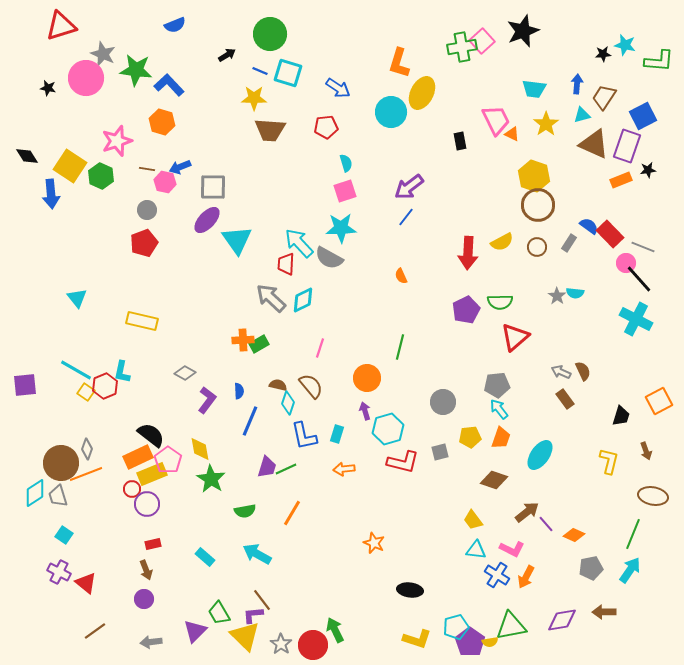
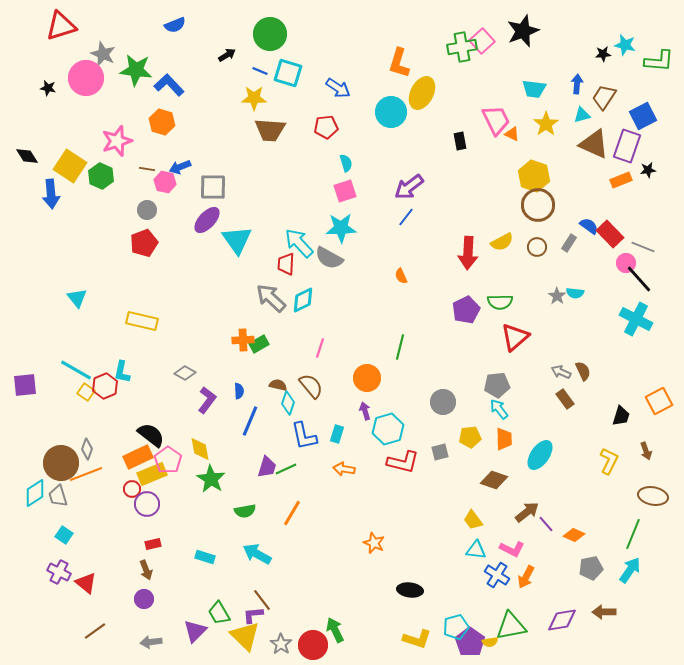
orange trapezoid at (501, 438): moved 3 px right, 1 px down; rotated 20 degrees counterclockwise
yellow L-shape at (609, 461): rotated 12 degrees clockwise
orange arrow at (344, 469): rotated 15 degrees clockwise
cyan rectangle at (205, 557): rotated 24 degrees counterclockwise
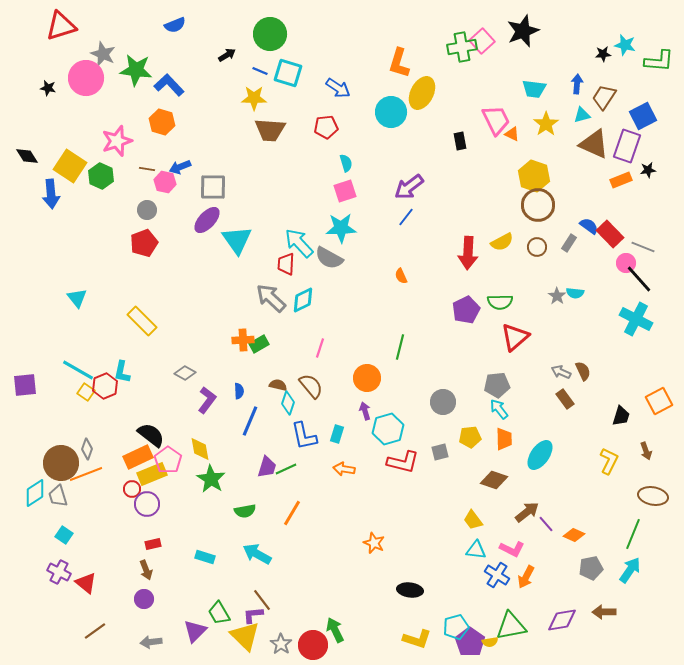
yellow rectangle at (142, 321): rotated 32 degrees clockwise
cyan line at (76, 370): moved 2 px right
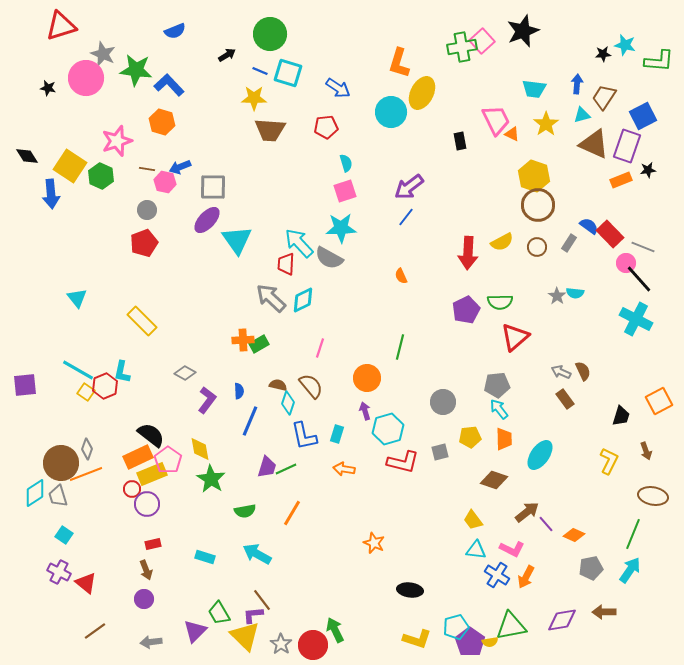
blue semicircle at (175, 25): moved 6 px down
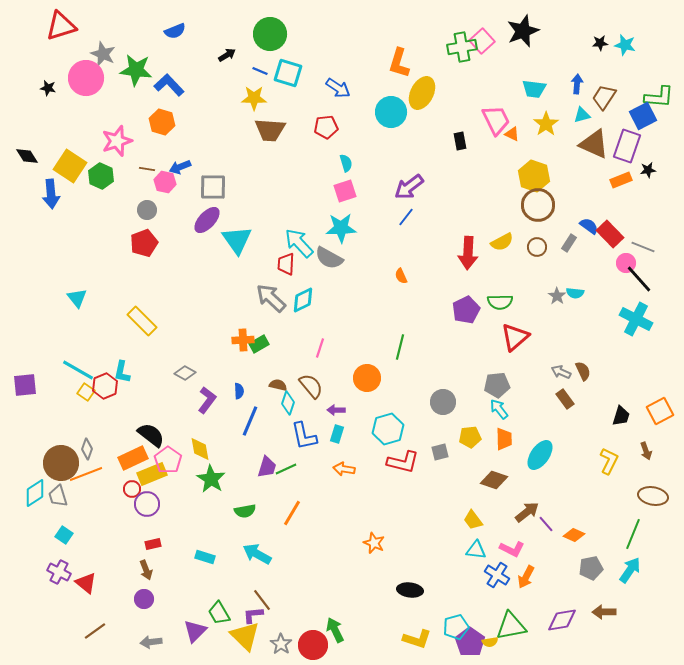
black star at (603, 54): moved 3 px left, 11 px up
green L-shape at (659, 61): moved 36 px down
orange square at (659, 401): moved 1 px right, 10 px down
purple arrow at (365, 411): moved 29 px left, 1 px up; rotated 72 degrees counterclockwise
orange rectangle at (138, 457): moved 5 px left, 1 px down
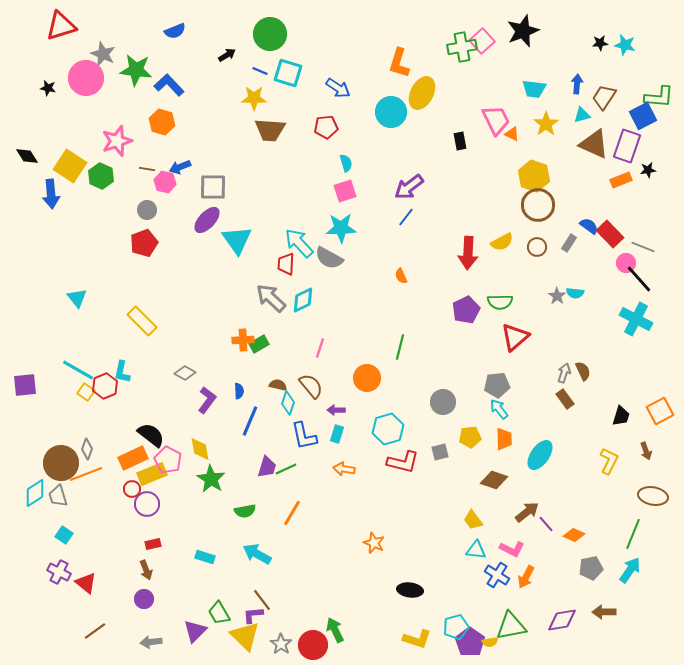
gray arrow at (561, 372): moved 3 px right, 1 px down; rotated 84 degrees clockwise
pink pentagon at (168, 460): rotated 8 degrees counterclockwise
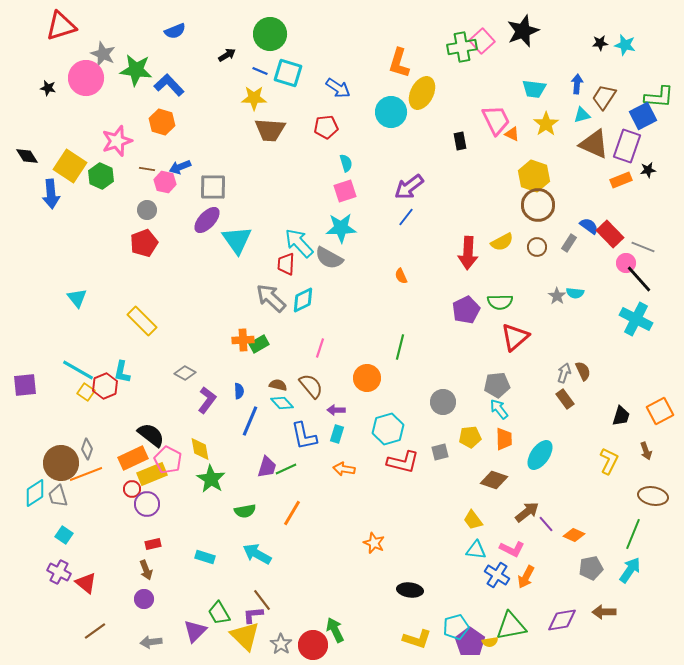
cyan diamond at (288, 403): moved 6 px left; rotated 60 degrees counterclockwise
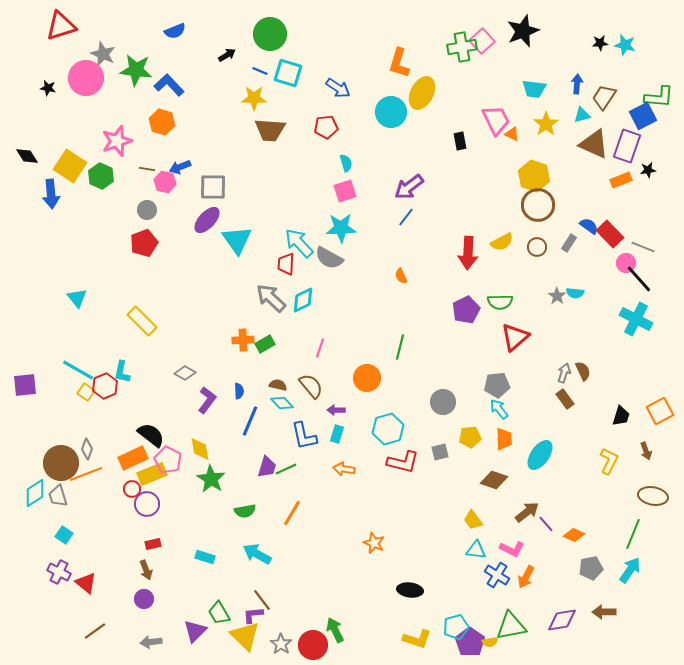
green rectangle at (259, 344): moved 6 px right
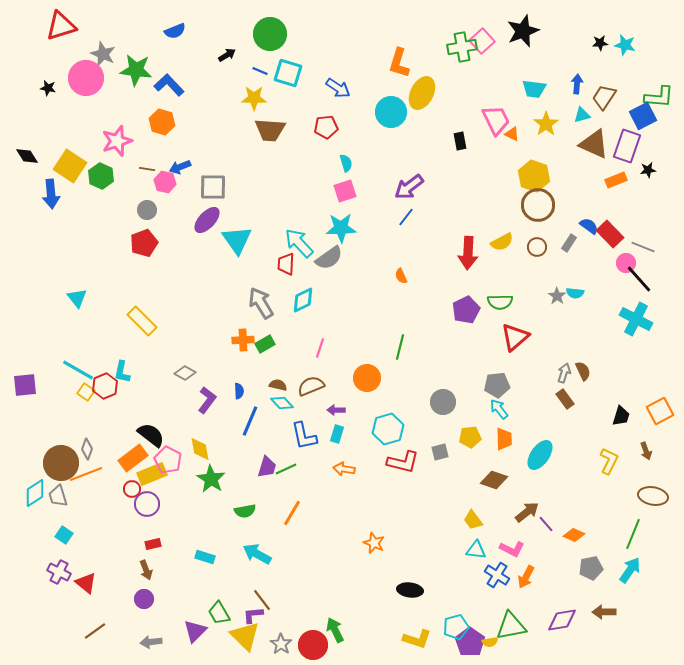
orange rectangle at (621, 180): moved 5 px left
gray semicircle at (329, 258): rotated 64 degrees counterclockwise
gray arrow at (271, 298): moved 10 px left, 5 px down; rotated 16 degrees clockwise
brown semicircle at (311, 386): rotated 72 degrees counterclockwise
orange rectangle at (133, 458): rotated 12 degrees counterclockwise
